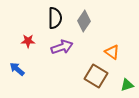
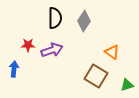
red star: moved 4 px down
purple arrow: moved 10 px left, 3 px down
blue arrow: moved 3 px left; rotated 56 degrees clockwise
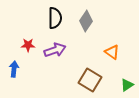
gray diamond: moved 2 px right
purple arrow: moved 3 px right
brown square: moved 6 px left, 4 px down
green triangle: rotated 16 degrees counterclockwise
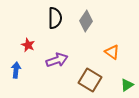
red star: rotated 24 degrees clockwise
purple arrow: moved 2 px right, 10 px down
blue arrow: moved 2 px right, 1 px down
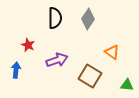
gray diamond: moved 2 px right, 2 px up
brown square: moved 4 px up
green triangle: rotated 40 degrees clockwise
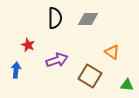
gray diamond: rotated 55 degrees clockwise
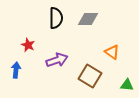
black semicircle: moved 1 px right
